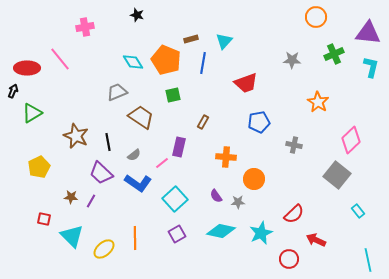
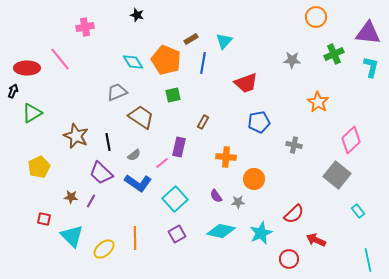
brown rectangle at (191, 39): rotated 16 degrees counterclockwise
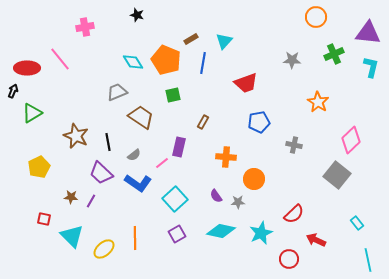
cyan rectangle at (358, 211): moved 1 px left, 12 px down
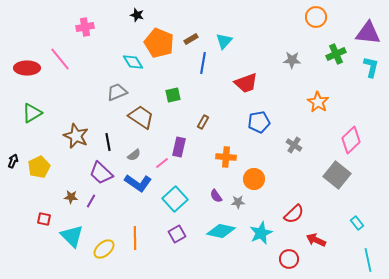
green cross at (334, 54): moved 2 px right
orange pentagon at (166, 60): moved 7 px left, 17 px up
black arrow at (13, 91): moved 70 px down
gray cross at (294, 145): rotated 21 degrees clockwise
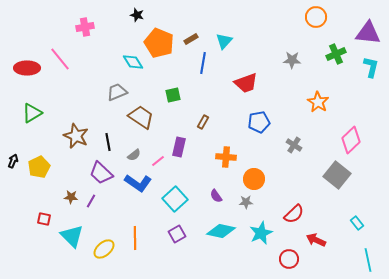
pink line at (162, 163): moved 4 px left, 2 px up
gray star at (238, 202): moved 8 px right
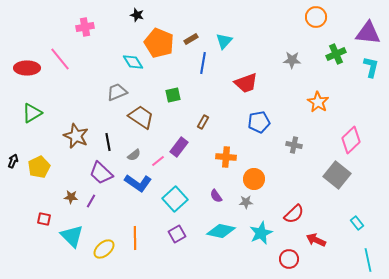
gray cross at (294, 145): rotated 21 degrees counterclockwise
purple rectangle at (179, 147): rotated 24 degrees clockwise
